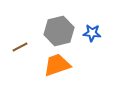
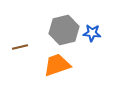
gray hexagon: moved 5 px right, 1 px up
brown line: rotated 14 degrees clockwise
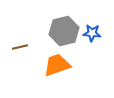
gray hexagon: moved 1 px down
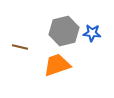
brown line: rotated 28 degrees clockwise
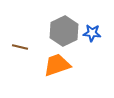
gray hexagon: rotated 12 degrees counterclockwise
